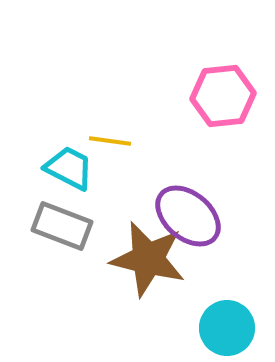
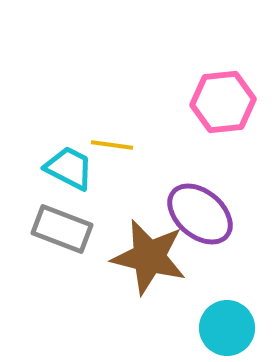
pink hexagon: moved 6 px down
yellow line: moved 2 px right, 4 px down
purple ellipse: moved 12 px right, 2 px up
gray rectangle: moved 3 px down
brown star: moved 1 px right, 2 px up
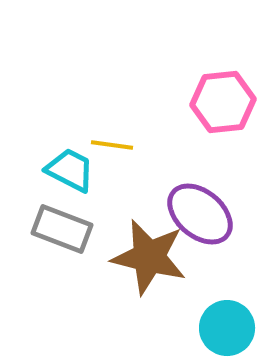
cyan trapezoid: moved 1 px right, 2 px down
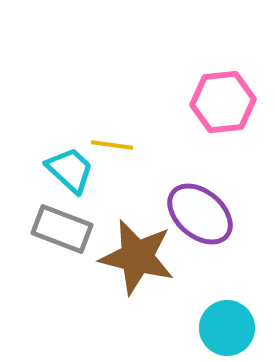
cyan trapezoid: rotated 16 degrees clockwise
brown star: moved 12 px left
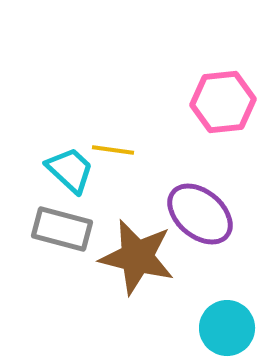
yellow line: moved 1 px right, 5 px down
gray rectangle: rotated 6 degrees counterclockwise
